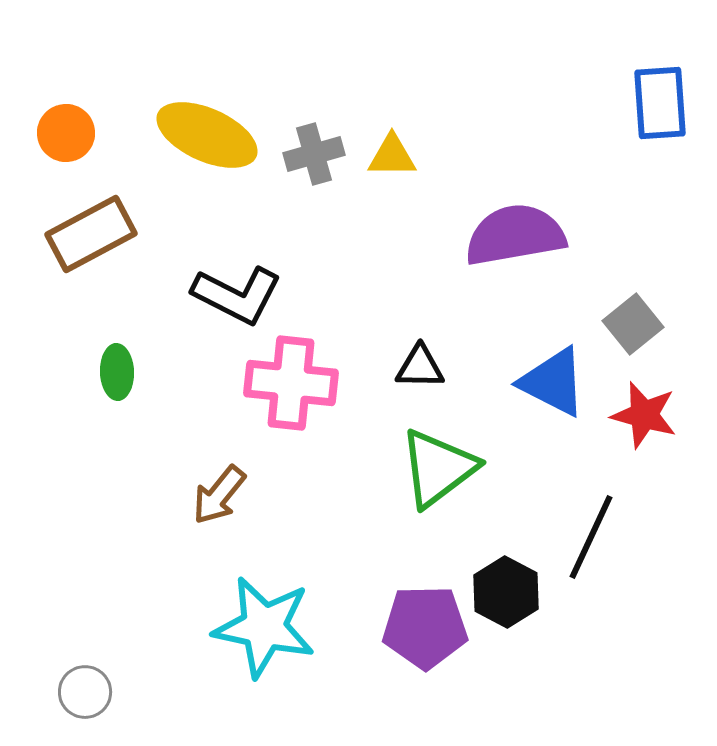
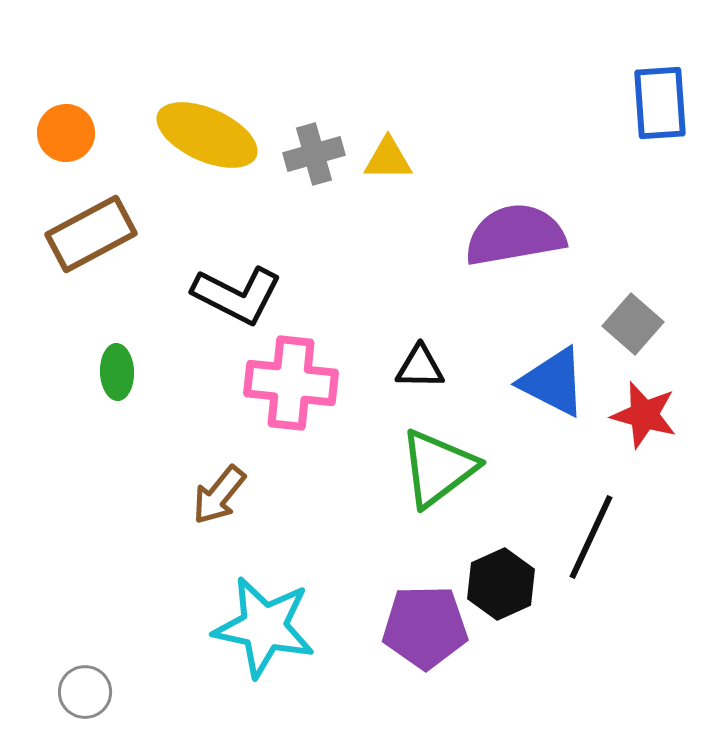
yellow triangle: moved 4 px left, 3 px down
gray square: rotated 10 degrees counterclockwise
black hexagon: moved 5 px left, 8 px up; rotated 8 degrees clockwise
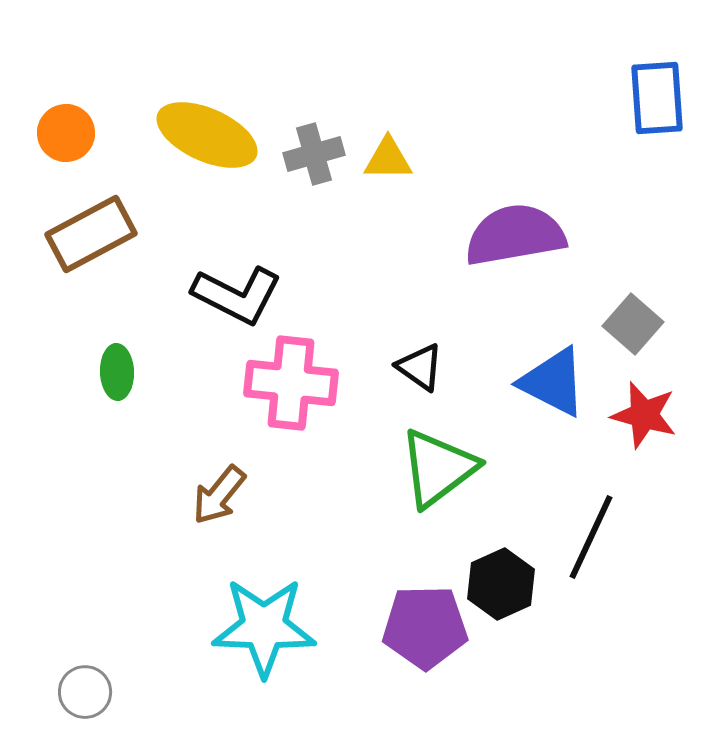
blue rectangle: moved 3 px left, 5 px up
black triangle: rotated 34 degrees clockwise
cyan star: rotated 10 degrees counterclockwise
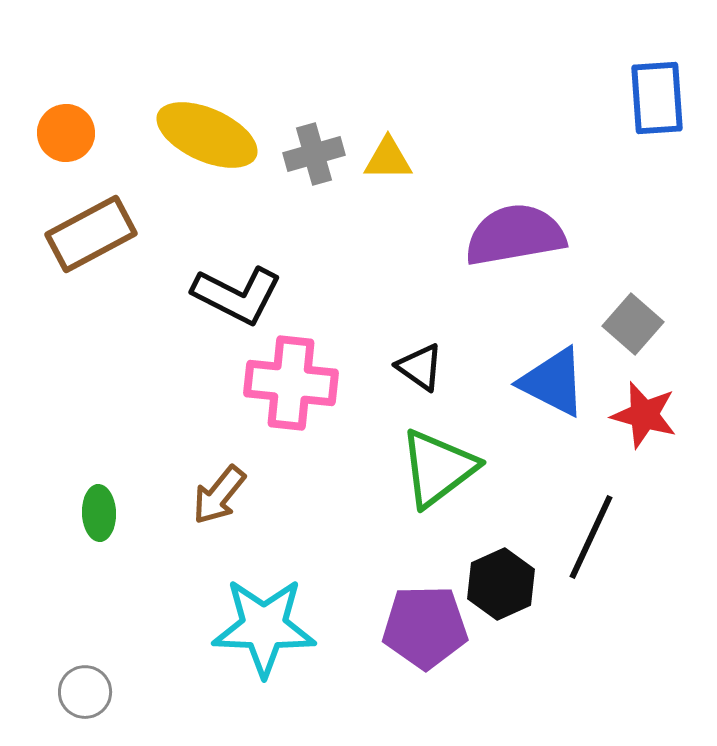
green ellipse: moved 18 px left, 141 px down
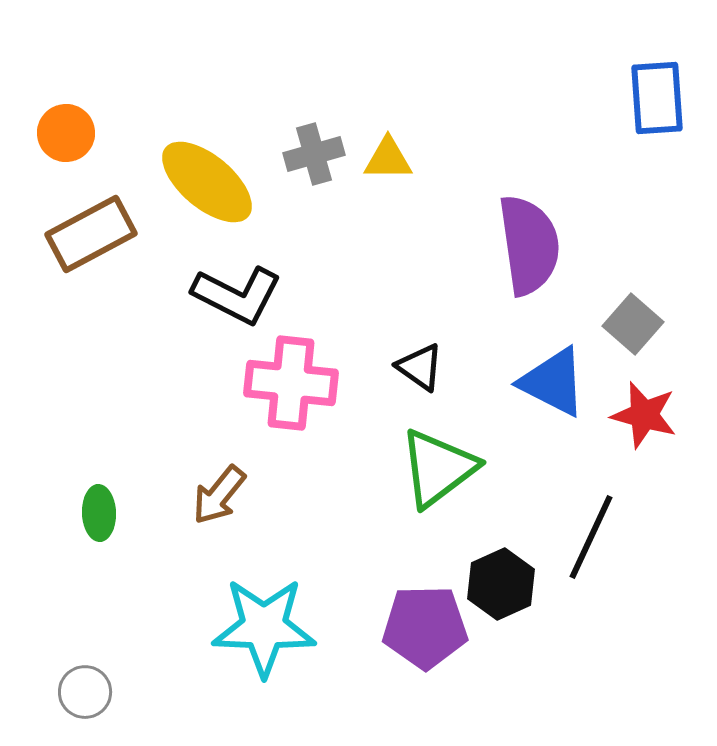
yellow ellipse: moved 47 px down; rotated 16 degrees clockwise
purple semicircle: moved 14 px right, 10 px down; rotated 92 degrees clockwise
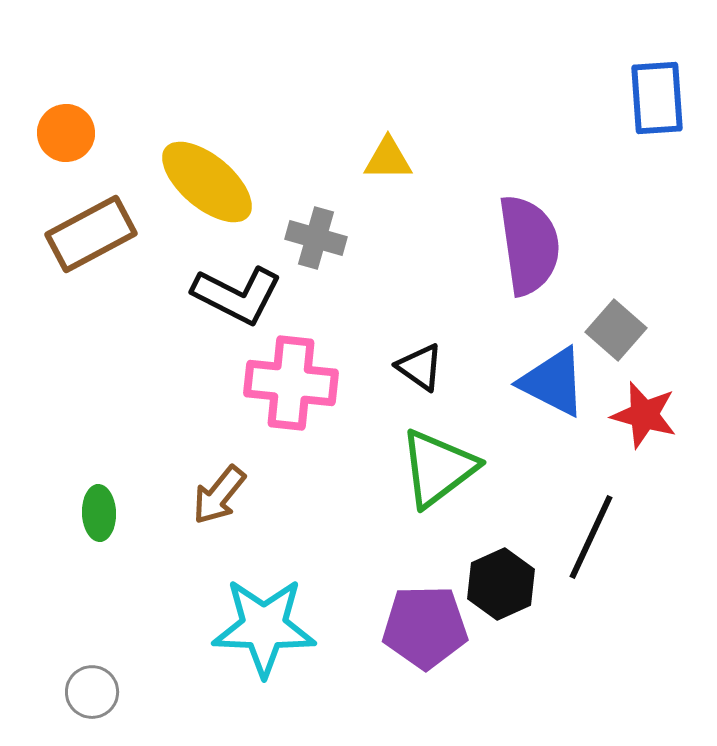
gray cross: moved 2 px right, 84 px down; rotated 32 degrees clockwise
gray square: moved 17 px left, 6 px down
gray circle: moved 7 px right
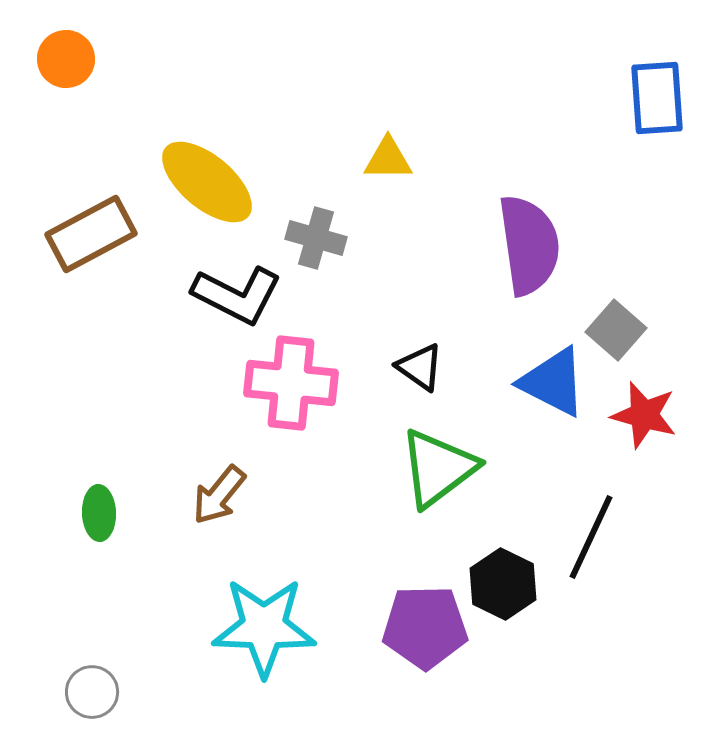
orange circle: moved 74 px up
black hexagon: moved 2 px right; rotated 10 degrees counterclockwise
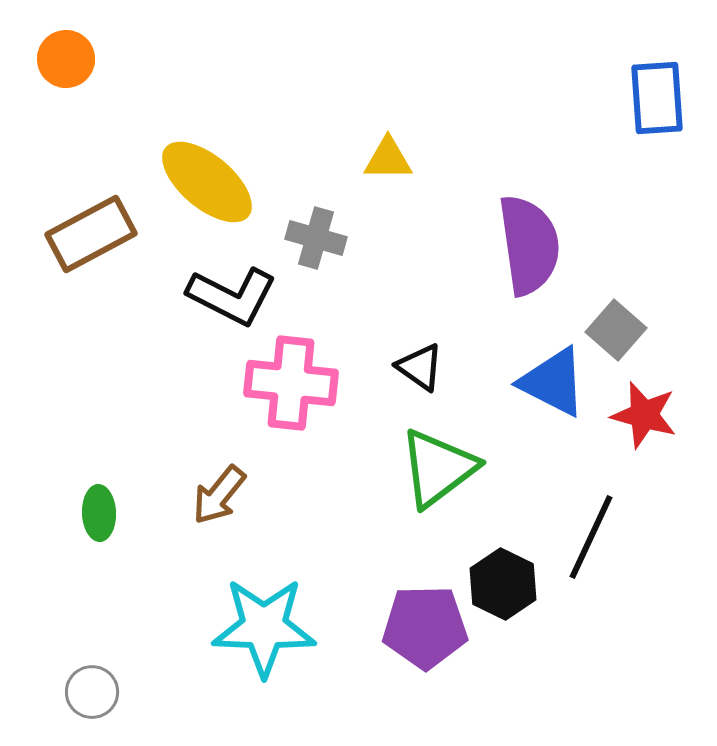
black L-shape: moved 5 px left, 1 px down
